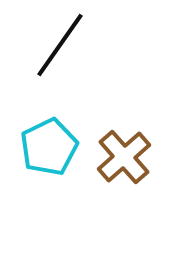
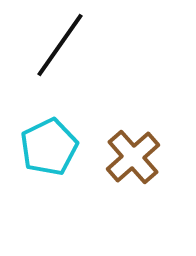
brown cross: moved 9 px right
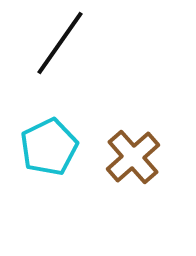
black line: moved 2 px up
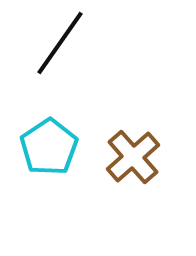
cyan pentagon: rotated 8 degrees counterclockwise
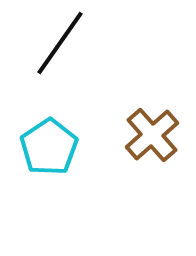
brown cross: moved 19 px right, 22 px up
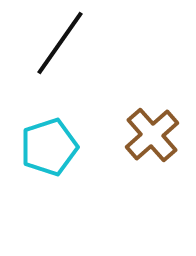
cyan pentagon: rotated 16 degrees clockwise
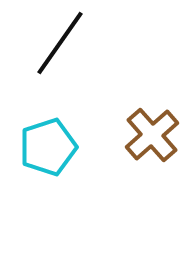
cyan pentagon: moved 1 px left
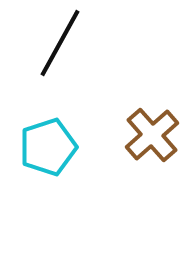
black line: rotated 6 degrees counterclockwise
